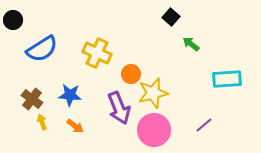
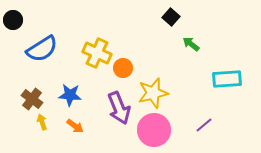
orange circle: moved 8 px left, 6 px up
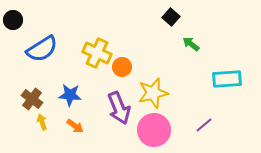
orange circle: moved 1 px left, 1 px up
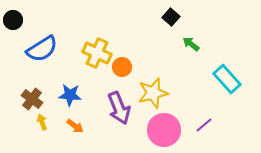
cyan rectangle: rotated 52 degrees clockwise
pink circle: moved 10 px right
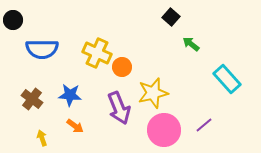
blue semicircle: rotated 32 degrees clockwise
yellow arrow: moved 16 px down
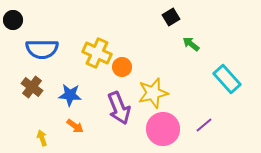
black square: rotated 18 degrees clockwise
brown cross: moved 12 px up
pink circle: moved 1 px left, 1 px up
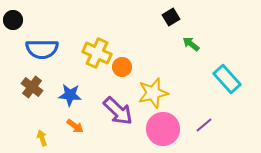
purple arrow: moved 1 px left, 3 px down; rotated 24 degrees counterclockwise
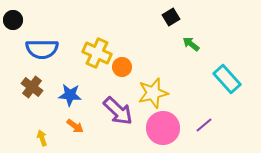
pink circle: moved 1 px up
